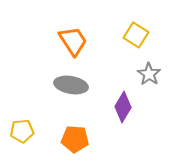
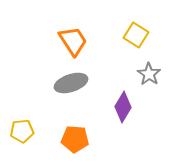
gray ellipse: moved 2 px up; rotated 28 degrees counterclockwise
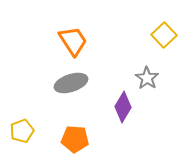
yellow square: moved 28 px right; rotated 15 degrees clockwise
gray star: moved 2 px left, 4 px down
yellow pentagon: rotated 15 degrees counterclockwise
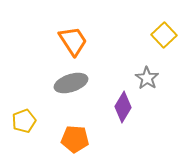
yellow pentagon: moved 2 px right, 10 px up
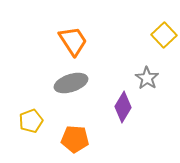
yellow pentagon: moved 7 px right
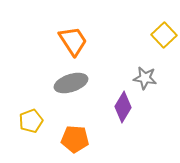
gray star: moved 2 px left; rotated 25 degrees counterclockwise
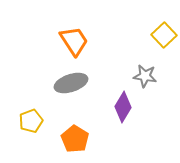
orange trapezoid: moved 1 px right
gray star: moved 2 px up
orange pentagon: rotated 28 degrees clockwise
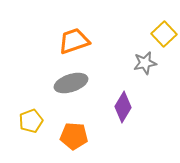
yellow square: moved 1 px up
orange trapezoid: rotated 76 degrees counterclockwise
gray star: moved 13 px up; rotated 20 degrees counterclockwise
orange pentagon: moved 1 px left, 3 px up; rotated 28 degrees counterclockwise
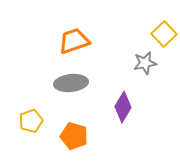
gray ellipse: rotated 12 degrees clockwise
orange pentagon: rotated 12 degrees clockwise
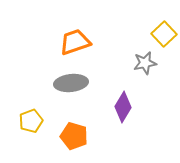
orange trapezoid: moved 1 px right, 1 px down
